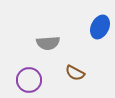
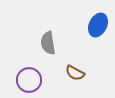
blue ellipse: moved 2 px left, 2 px up
gray semicircle: rotated 85 degrees clockwise
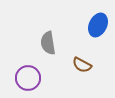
brown semicircle: moved 7 px right, 8 px up
purple circle: moved 1 px left, 2 px up
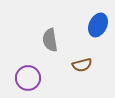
gray semicircle: moved 2 px right, 3 px up
brown semicircle: rotated 42 degrees counterclockwise
